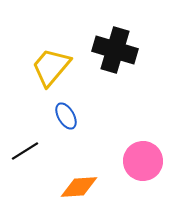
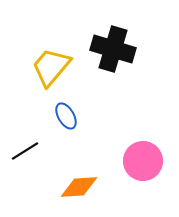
black cross: moved 2 px left, 1 px up
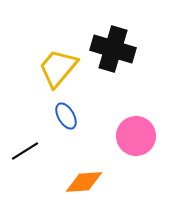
yellow trapezoid: moved 7 px right, 1 px down
pink circle: moved 7 px left, 25 px up
orange diamond: moved 5 px right, 5 px up
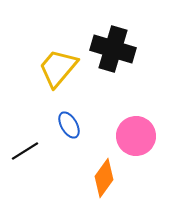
blue ellipse: moved 3 px right, 9 px down
orange diamond: moved 20 px right, 4 px up; rotated 51 degrees counterclockwise
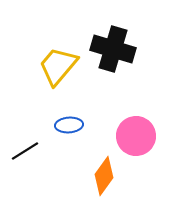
yellow trapezoid: moved 2 px up
blue ellipse: rotated 64 degrees counterclockwise
orange diamond: moved 2 px up
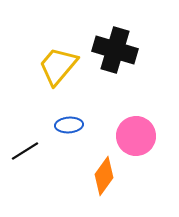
black cross: moved 2 px right, 1 px down
